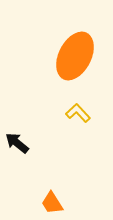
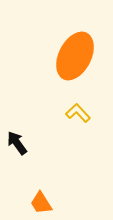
black arrow: rotated 15 degrees clockwise
orange trapezoid: moved 11 px left
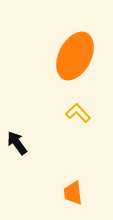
orange trapezoid: moved 32 px right, 10 px up; rotated 25 degrees clockwise
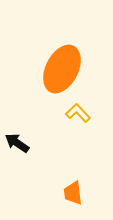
orange ellipse: moved 13 px left, 13 px down
black arrow: rotated 20 degrees counterclockwise
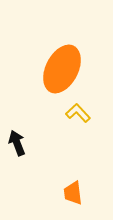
black arrow: rotated 35 degrees clockwise
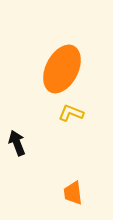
yellow L-shape: moved 7 px left; rotated 25 degrees counterclockwise
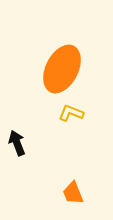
orange trapezoid: rotated 15 degrees counterclockwise
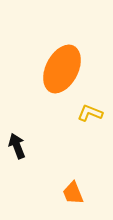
yellow L-shape: moved 19 px right
black arrow: moved 3 px down
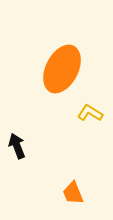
yellow L-shape: rotated 10 degrees clockwise
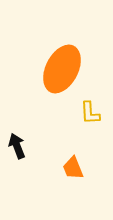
yellow L-shape: rotated 125 degrees counterclockwise
orange trapezoid: moved 25 px up
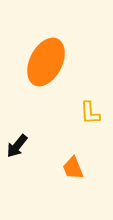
orange ellipse: moved 16 px left, 7 px up
black arrow: rotated 120 degrees counterclockwise
